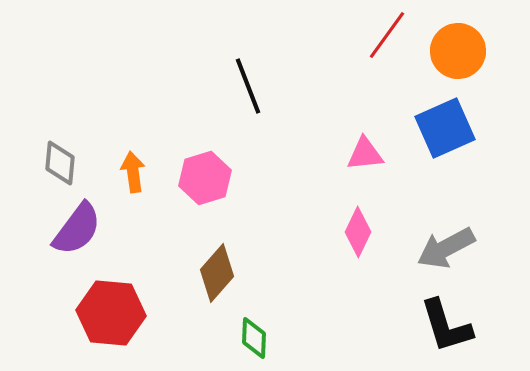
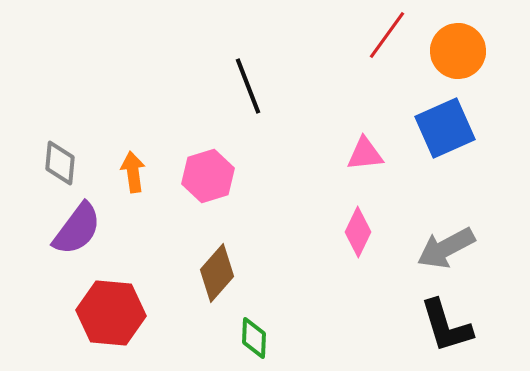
pink hexagon: moved 3 px right, 2 px up
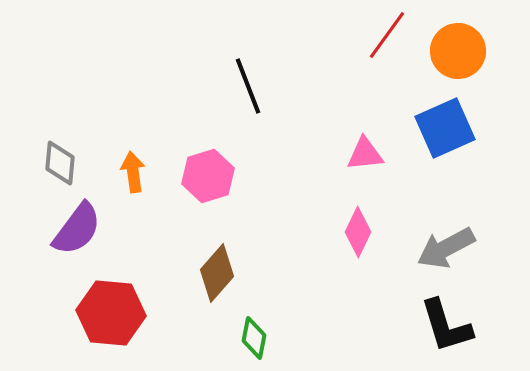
green diamond: rotated 9 degrees clockwise
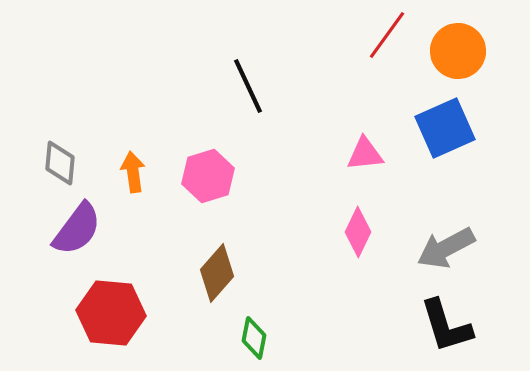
black line: rotated 4 degrees counterclockwise
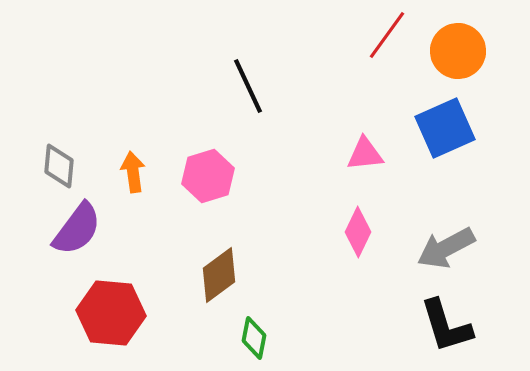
gray diamond: moved 1 px left, 3 px down
brown diamond: moved 2 px right, 2 px down; rotated 12 degrees clockwise
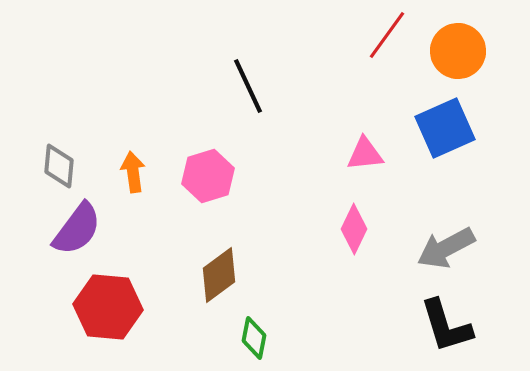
pink diamond: moved 4 px left, 3 px up
red hexagon: moved 3 px left, 6 px up
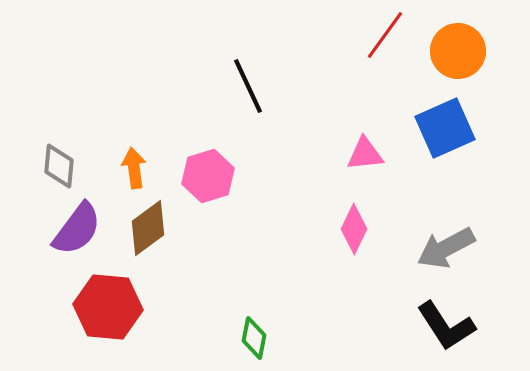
red line: moved 2 px left
orange arrow: moved 1 px right, 4 px up
brown diamond: moved 71 px left, 47 px up
black L-shape: rotated 16 degrees counterclockwise
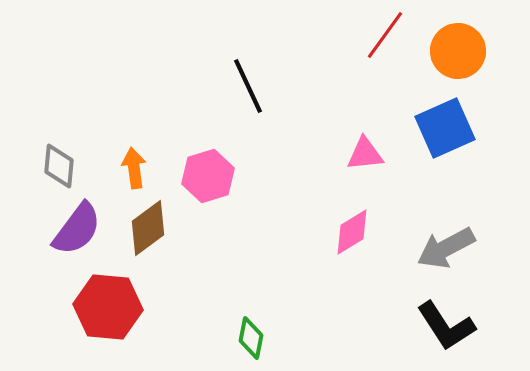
pink diamond: moved 2 px left, 3 px down; rotated 33 degrees clockwise
green diamond: moved 3 px left
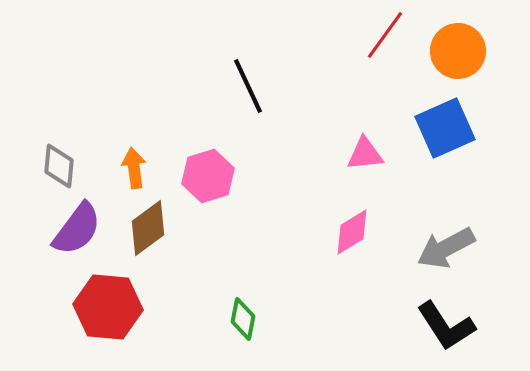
green diamond: moved 8 px left, 19 px up
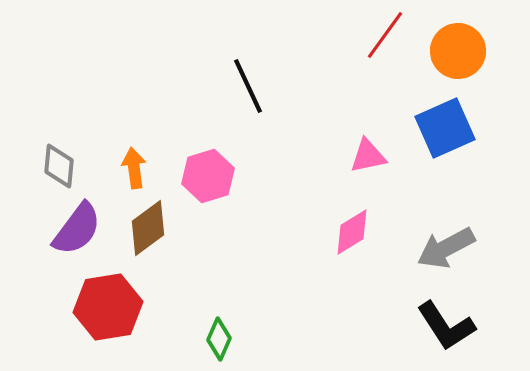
pink triangle: moved 3 px right, 2 px down; rotated 6 degrees counterclockwise
red hexagon: rotated 14 degrees counterclockwise
green diamond: moved 24 px left, 20 px down; rotated 12 degrees clockwise
